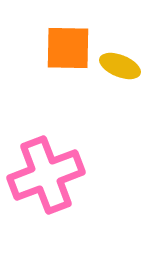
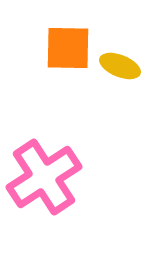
pink cross: moved 2 px left, 2 px down; rotated 12 degrees counterclockwise
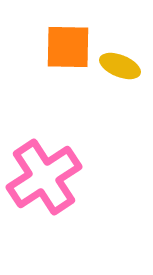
orange square: moved 1 px up
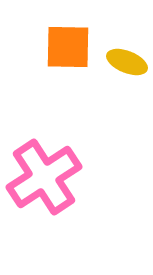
yellow ellipse: moved 7 px right, 4 px up
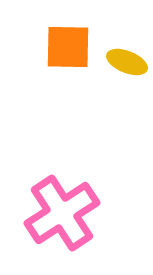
pink cross: moved 18 px right, 36 px down
